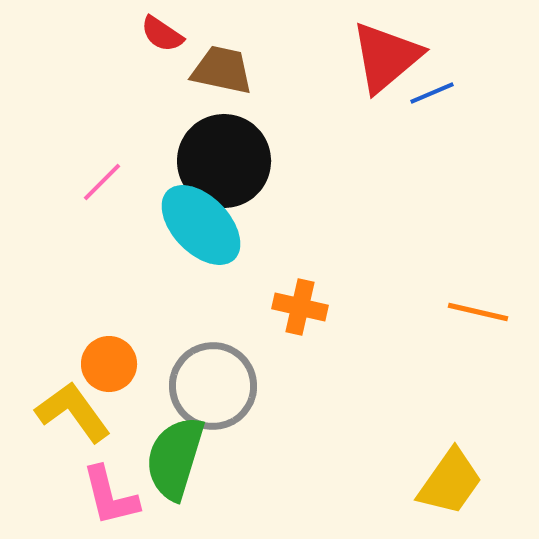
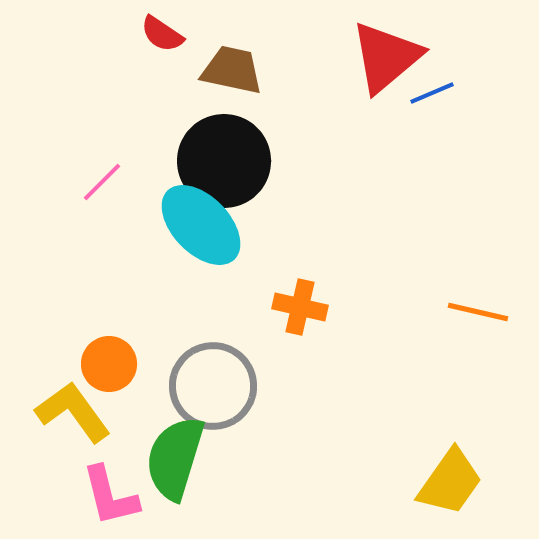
brown trapezoid: moved 10 px right
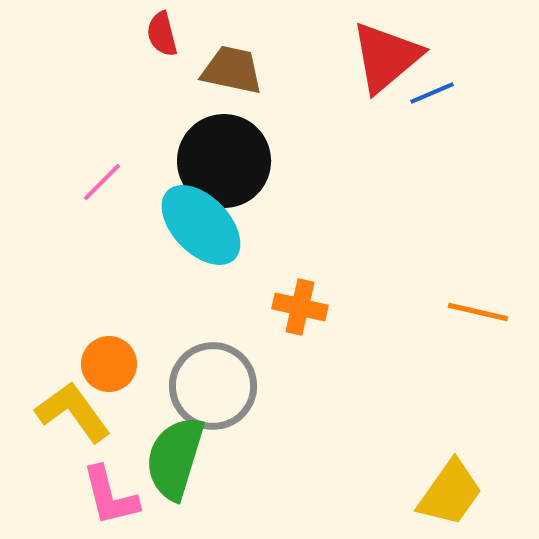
red semicircle: rotated 42 degrees clockwise
yellow trapezoid: moved 11 px down
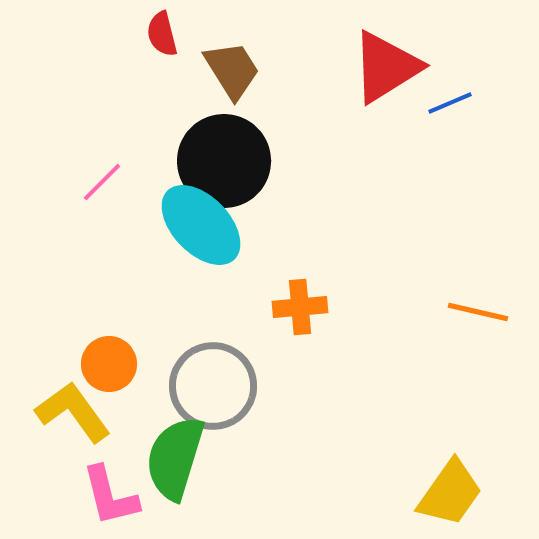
red triangle: moved 10 px down; rotated 8 degrees clockwise
brown trapezoid: rotated 46 degrees clockwise
blue line: moved 18 px right, 10 px down
orange cross: rotated 18 degrees counterclockwise
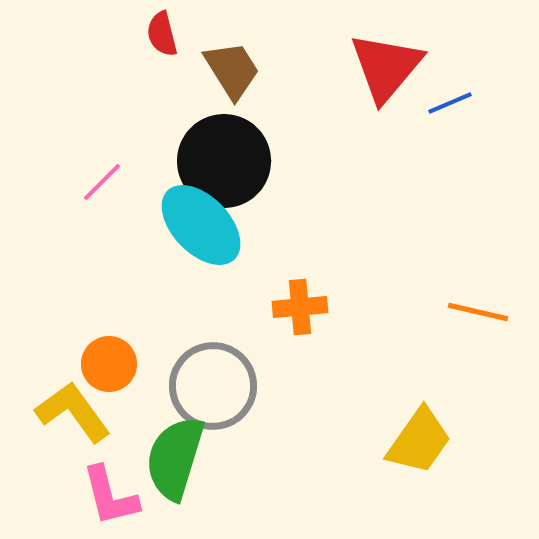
red triangle: rotated 18 degrees counterclockwise
yellow trapezoid: moved 31 px left, 52 px up
